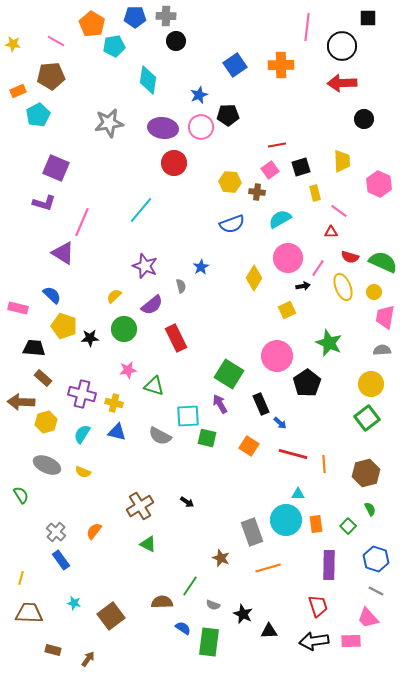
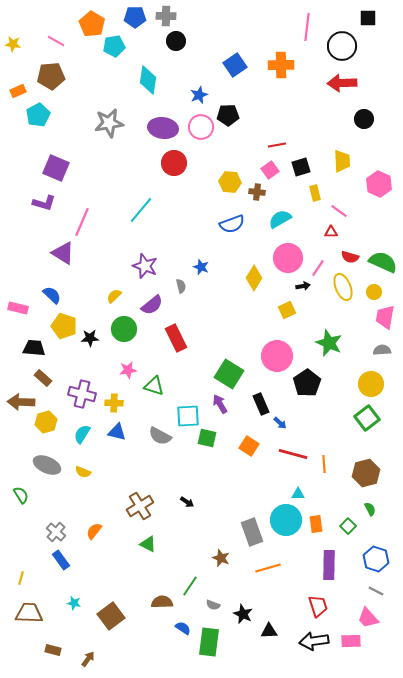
blue star at (201, 267): rotated 21 degrees counterclockwise
yellow cross at (114, 403): rotated 12 degrees counterclockwise
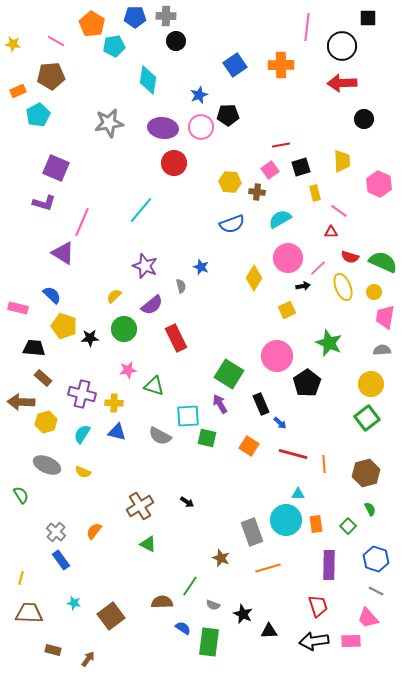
red line at (277, 145): moved 4 px right
pink line at (318, 268): rotated 12 degrees clockwise
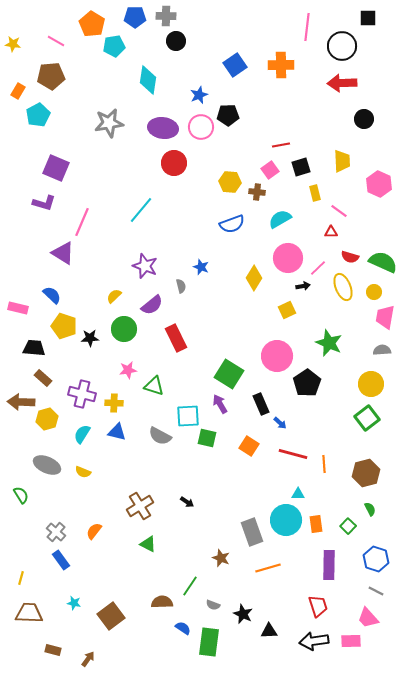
orange rectangle at (18, 91): rotated 35 degrees counterclockwise
yellow hexagon at (46, 422): moved 1 px right, 3 px up
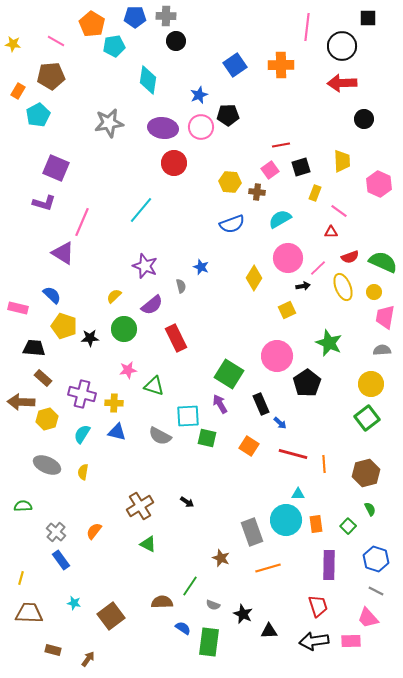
yellow rectangle at (315, 193): rotated 35 degrees clockwise
red semicircle at (350, 257): rotated 36 degrees counterclockwise
yellow semicircle at (83, 472): rotated 77 degrees clockwise
green semicircle at (21, 495): moved 2 px right, 11 px down; rotated 60 degrees counterclockwise
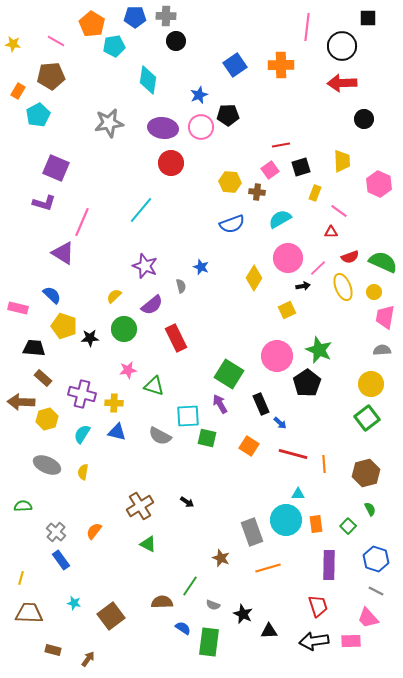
red circle at (174, 163): moved 3 px left
green star at (329, 343): moved 10 px left, 7 px down
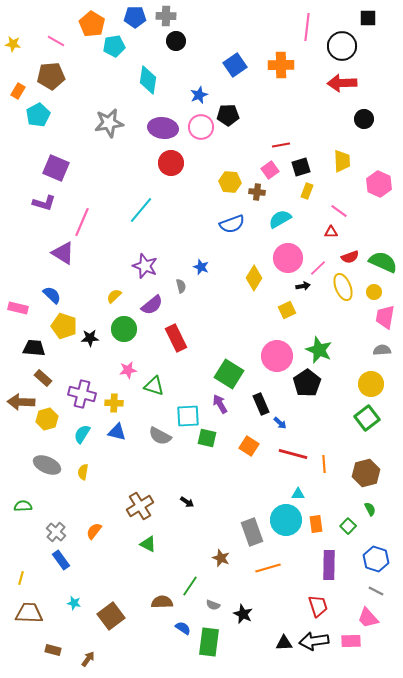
yellow rectangle at (315, 193): moved 8 px left, 2 px up
black triangle at (269, 631): moved 15 px right, 12 px down
